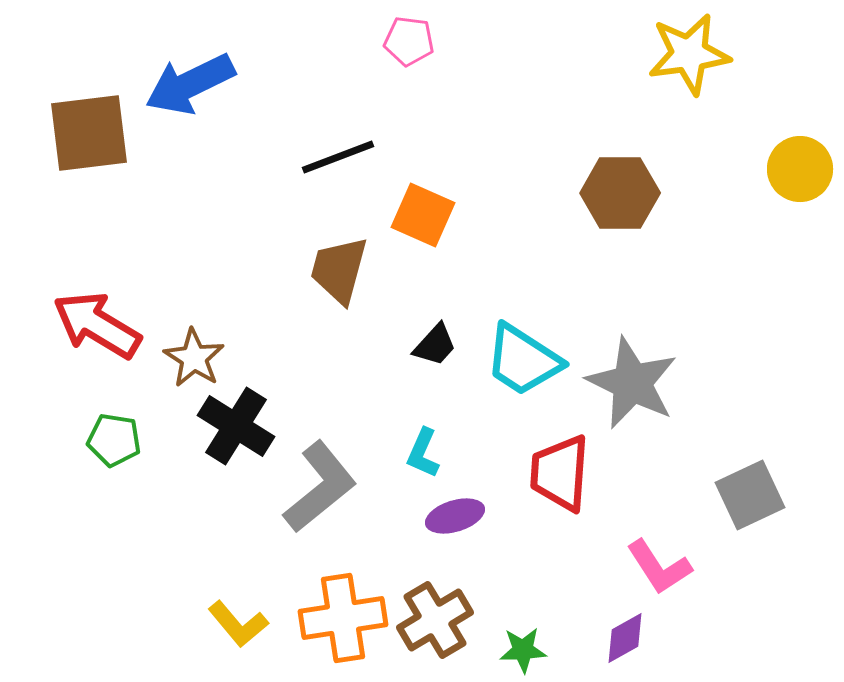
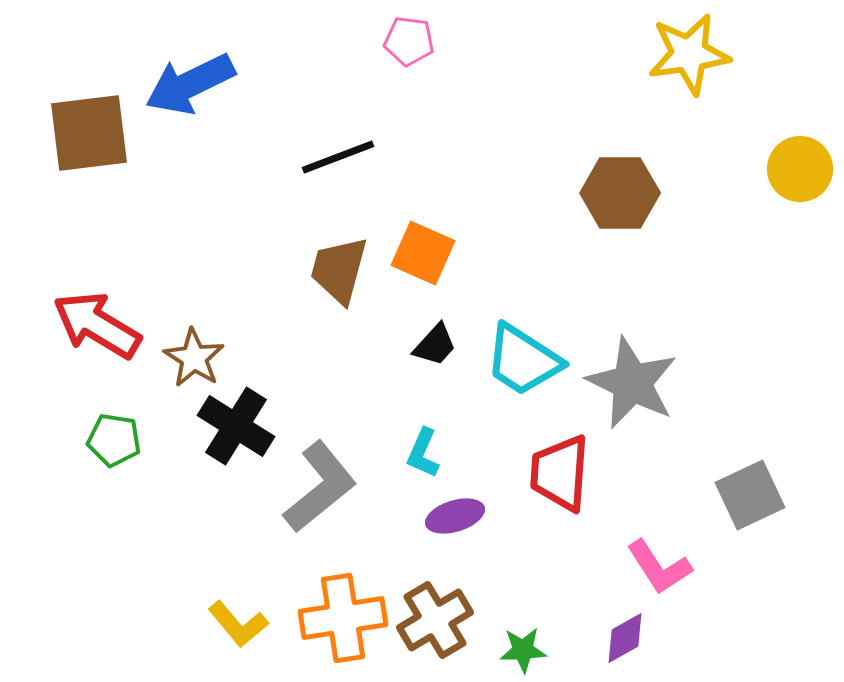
orange square: moved 38 px down
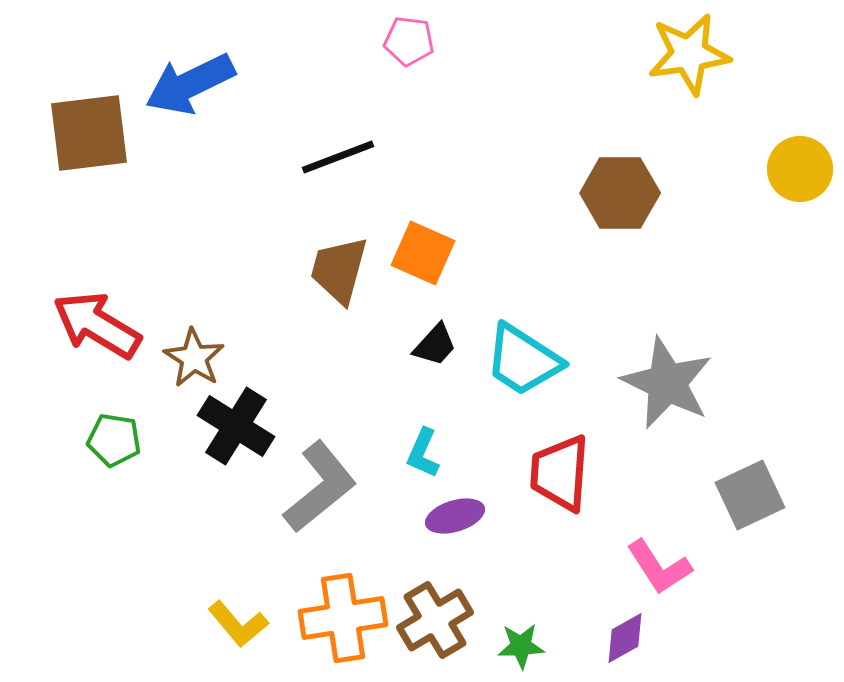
gray star: moved 35 px right
green star: moved 2 px left, 4 px up
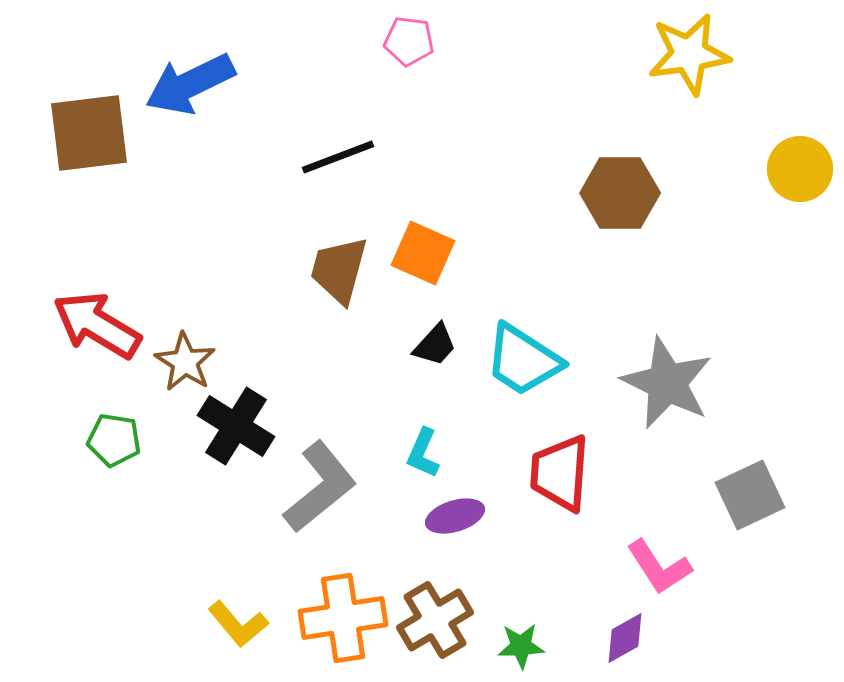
brown star: moved 9 px left, 4 px down
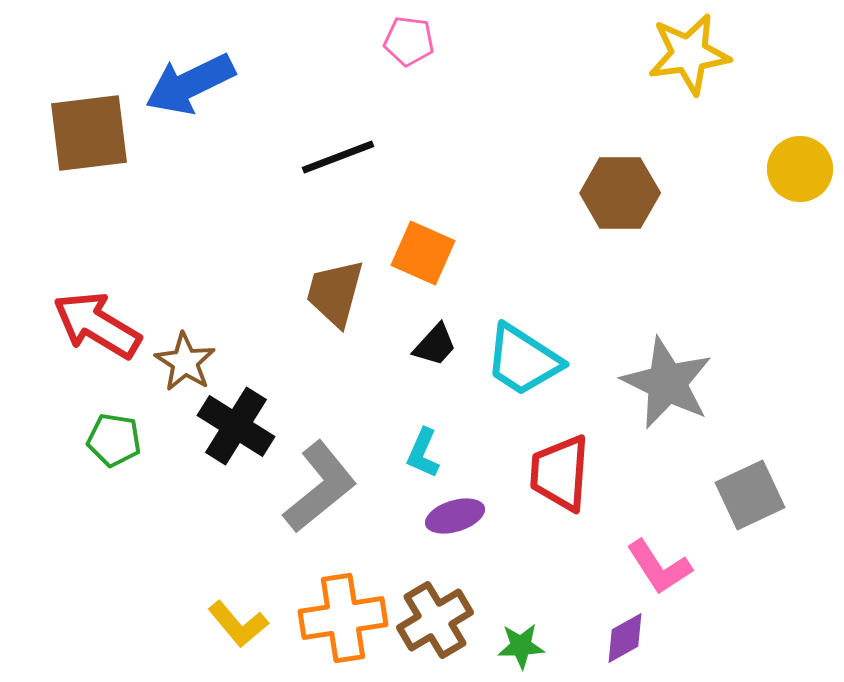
brown trapezoid: moved 4 px left, 23 px down
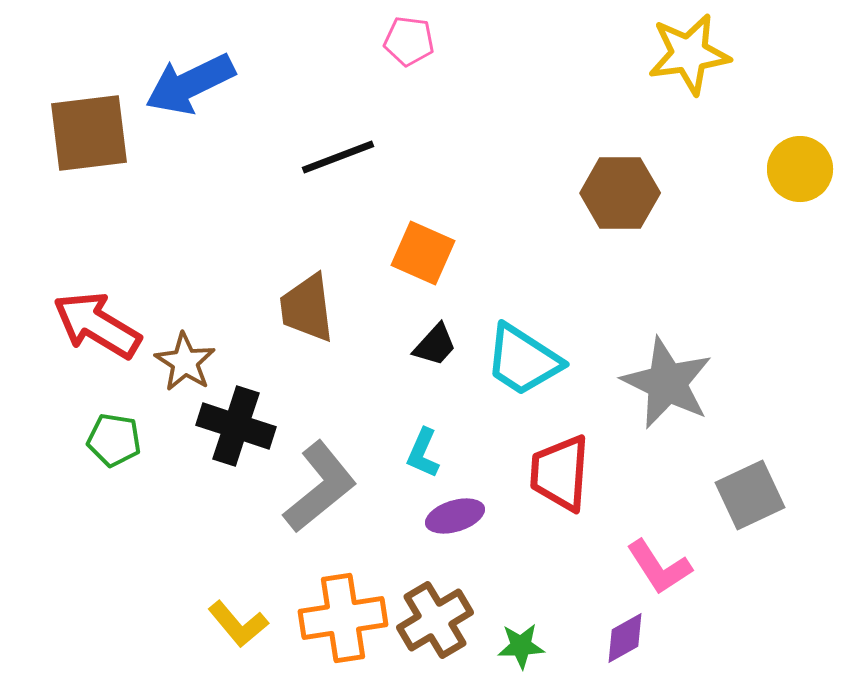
brown trapezoid: moved 28 px left, 15 px down; rotated 22 degrees counterclockwise
black cross: rotated 14 degrees counterclockwise
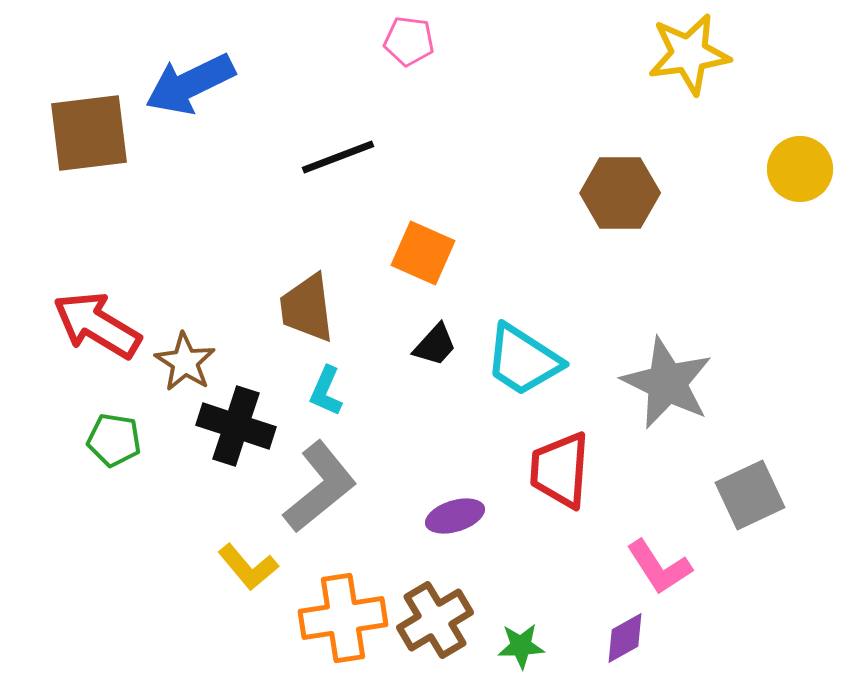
cyan L-shape: moved 97 px left, 62 px up
red trapezoid: moved 3 px up
yellow L-shape: moved 10 px right, 57 px up
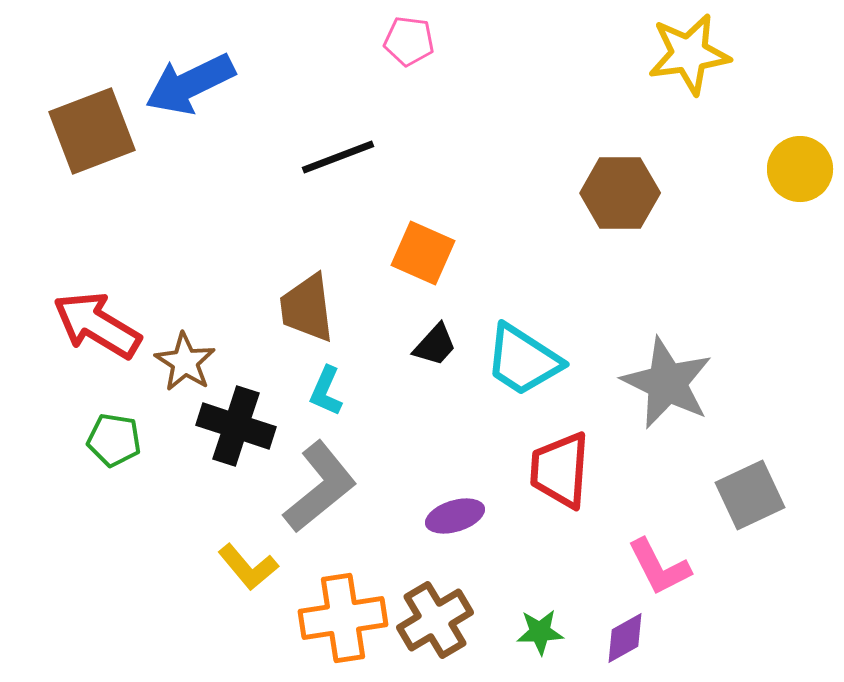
brown square: moved 3 px right, 2 px up; rotated 14 degrees counterclockwise
pink L-shape: rotated 6 degrees clockwise
green star: moved 19 px right, 14 px up
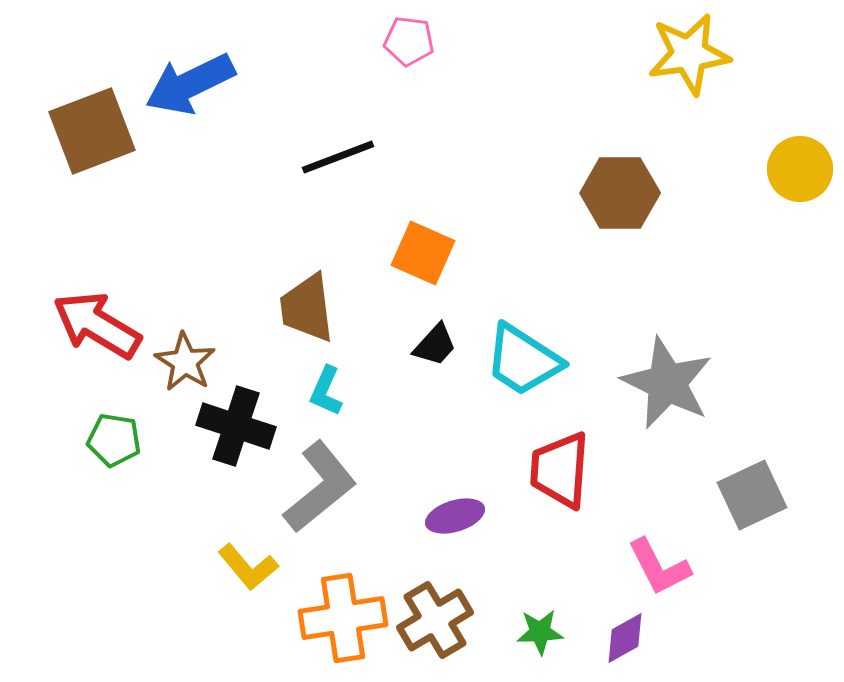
gray square: moved 2 px right
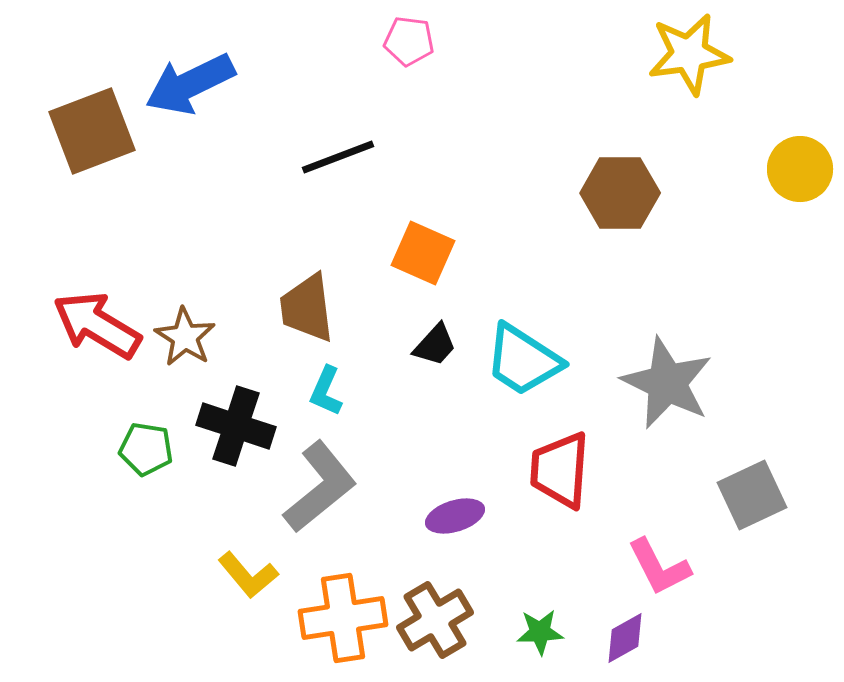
brown star: moved 25 px up
green pentagon: moved 32 px right, 9 px down
yellow L-shape: moved 8 px down
